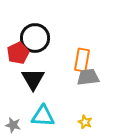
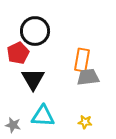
black circle: moved 7 px up
yellow star: rotated 16 degrees counterclockwise
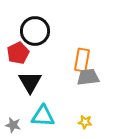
black triangle: moved 3 px left, 3 px down
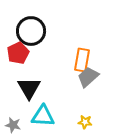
black circle: moved 4 px left
gray trapezoid: rotated 35 degrees counterclockwise
black triangle: moved 1 px left, 6 px down
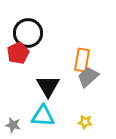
black circle: moved 3 px left, 2 px down
black triangle: moved 19 px right, 2 px up
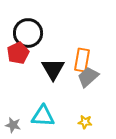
black triangle: moved 5 px right, 17 px up
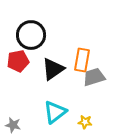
black circle: moved 3 px right, 2 px down
red pentagon: moved 8 px down; rotated 15 degrees clockwise
black triangle: rotated 25 degrees clockwise
gray trapezoid: moved 6 px right; rotated 25 degrees clockwise
cyan triangle: moved 12 px right, 4 px up; rotated 40 degrees counterclockwise
